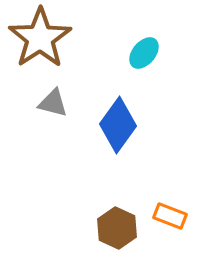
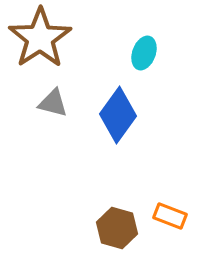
cyan ellipse: rotated 20 degrees counterclockwise
blue diamond: moved 10 px up
brown hexagon: rotated 9 degrees counterclockwise
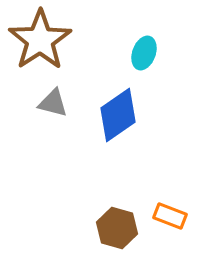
brown star: moved 2 px down
blue diamond: rotated 20 degrees clockwise
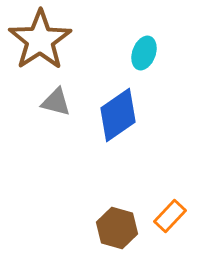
gray triangle: moved 3 px right, 1 px up
orange rectangle: rotated 68 degrees counterclockwise
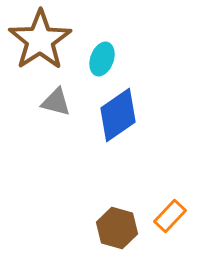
cyan ellipse: moved 42 px left, 6 px down
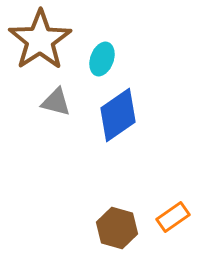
orange rectangle: moved 3 px right, 1 px down; rotated 12 degrees clockwise
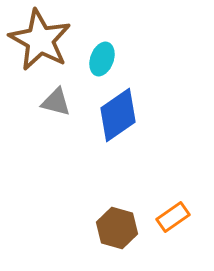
brown star: rotated 10 degrees counterclockwise
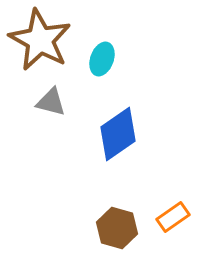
gray triangle: moved 5 px left
blue diamond: moved 19 px down
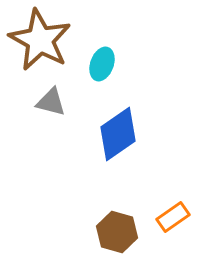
cyan ellipse: moved 5 px down
brown hexagon: moved 4 px down
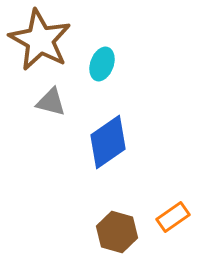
blue diamond: moved 10 px left, 8 px down
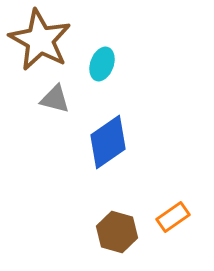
gray triangle: moved 4 px right, 3 px up
